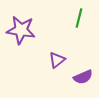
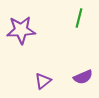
purple star: rotated 12 degrees counterclockwise
purple triangle: moved 14 px left, 21 px down
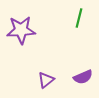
purple triangle: moved 3 px right, 1 px up
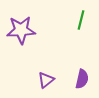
green line: moved 2 px right, 2 px down
purple semicircle: moved 1 px left, 2 px down; rotated 54 degrees counterclockwise
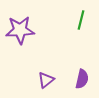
purple star: moved 1 px left
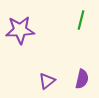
purple triangle: moved 1 px right, 1 px down
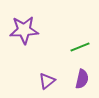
green line: moved 1 px left, 27 px down; rotated 54 degrees clockwise
purple star: moved 4 px right
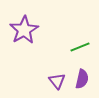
purple star: rotated 28 degrees counterclockwise
purple triangle: moved 10 px right; rotated 30 degrees counterclockwise
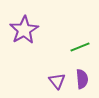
purple semicircle: rotated 18 degrees counterclockwise
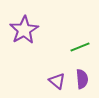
purple triangle: rotated 12 degrees counterclockwise
